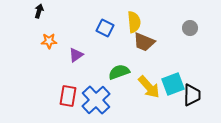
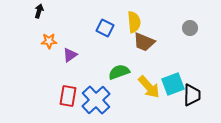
purple triangle: moved 6 px left
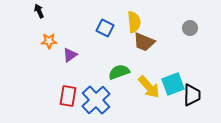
black arrow: rotated 40 degrees counterclockwise
